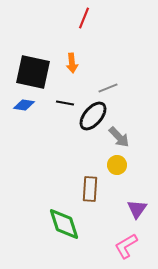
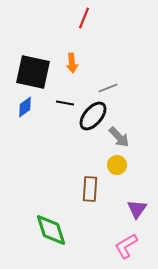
blue diamond: moved 1 px right, 2 px down; rotated 45 degrees counterclockwise
green diamond: moved 13 px left, 6 px down
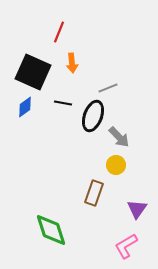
red line: moved 25 px left, 14 px down
black square: rotated 12 degrees clockwise
black line: moved 2 px left
black ellipse: rotated 20 degrees counterclockwise
yellow circle: moved 1 px left
brown rectangle: moved 4 px right, 4 px down; rotated 15 degrees clockwise
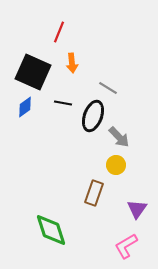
gray line: rotated 54 degrees clockwise
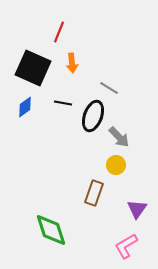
black square: moved 4 px up
gray line: moved 1 px right
